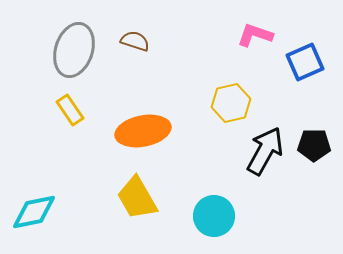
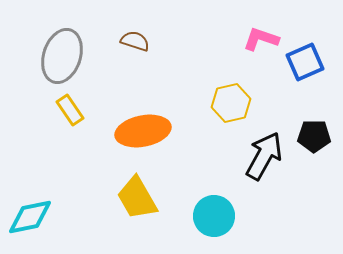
pink L-shape: moved 6 px right, 4 px down
gray ellipse: moved 12 px left, 6 px down
black pentagon: moved 9 px up
black arrow: moved 1 px left, 5 px down
cyan diamond: moved 4 px left, 5 px down
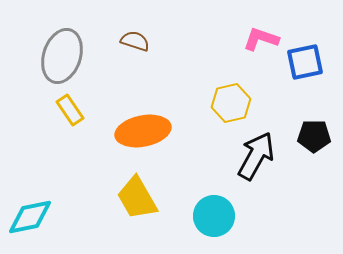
blue square: rotated 12 degrees clockwise
black arrow: moved 8 px left
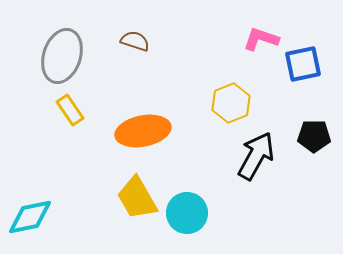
blue square: moved 2 px left, 2 px down
yellow hexagon: rotated 9 degrees counterclockwise
cyan circle: moved 27 px left, 3 px up
